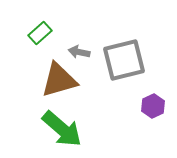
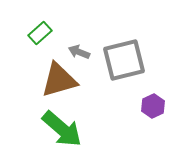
gray arrow: rotated 10 degrees clockwise
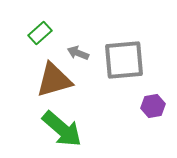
gray arrow: moved 1 px left, 1 px down
gray square: rotated 9 degrees clockwise
brown triangle: moved 5 px left
purple hexagon: rotated 15 degrees clockwise
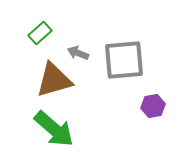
green arrow: moved 8 px left
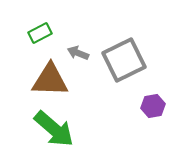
green rectangle: rotated 15 degrees clockwise
gray square: rotated 21 degrees counterclockwise
brown triangle: moved 4 px left; rotated 18 degrees clockwise
